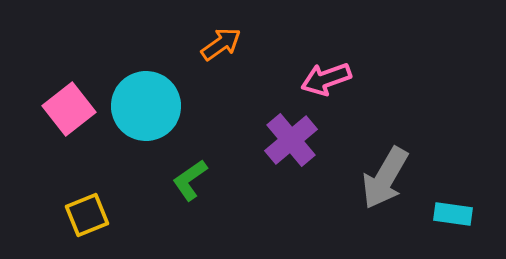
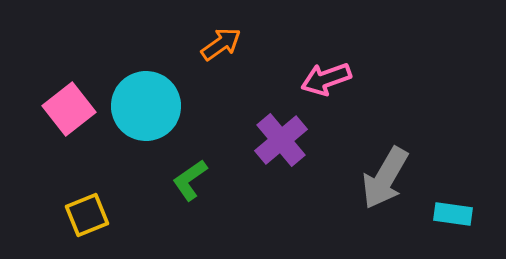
purple cross: moved 10 px left
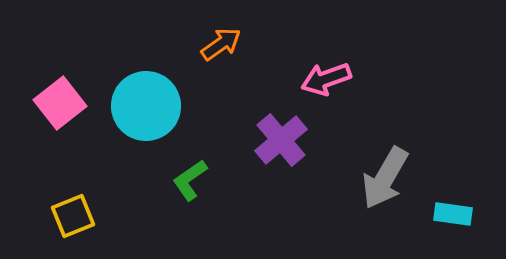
pink square: moved 9 px left, 6 px up
yellow square: moved 14 px left, 1 px down
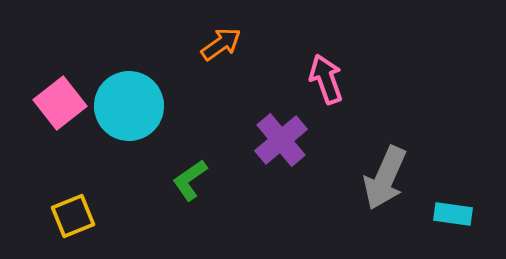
pink arrow: rotated 90 degrees clockwise
cyan circle: moved 17 px left
gray arrow: rotated 6 degrees counterclockwise
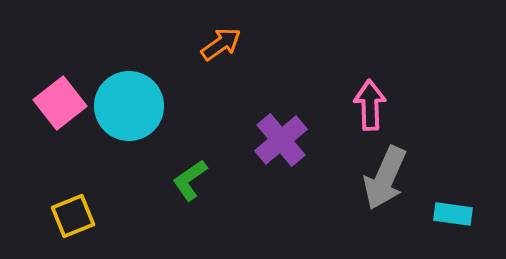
pink arrow: moved 44 px right, 26 px down; rotated 18 degrees clockwise
